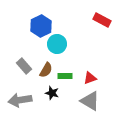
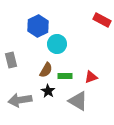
blue hexagon: moved 3 px left
gray rectangle: moved 13 px left, 6 px up; rotated 28 degrees clockwise
red triangle: moved 1 px right, 1 px up
black star: moved 4 px left, 2 px up; rotated 16 degrees clockwise
gray triangle: moved 12 px left
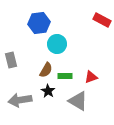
blue hexagon: moved 1 px right, 3 px up; rotated 20 degrees clockwise
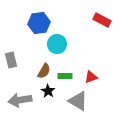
brown semicircle: moved 2 px left, 1 px down
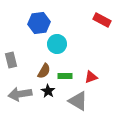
gray arrow: moved 6 px up
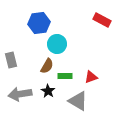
brown semicircle: moved 3 px right, 5 px up
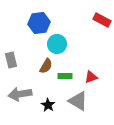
brown semicircle: moved 1 px left
black star: moved 14 px down
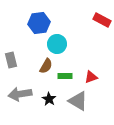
black star: moved 1 px right, 6 px up
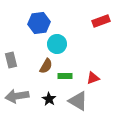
red rectangle: moved 1 px left, 1 px down; rotated 48 degrees counterclockwise
red triangle: moved 2 px right, 1 px down
gray arrow: moved 3 px left, 2 px down
